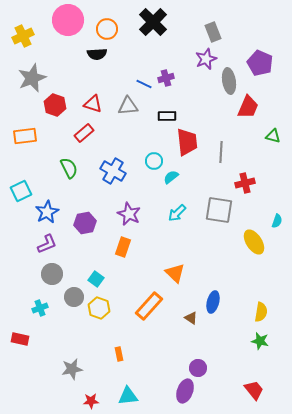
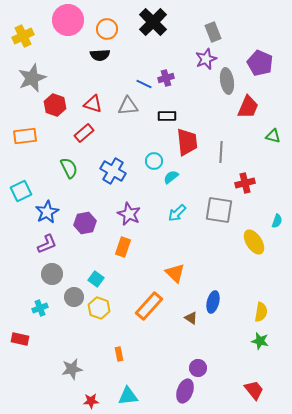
black semicircle at (97, 54): moved 3 px right, 1 px down
gray ellipse at (229, 81): moved 2 px left
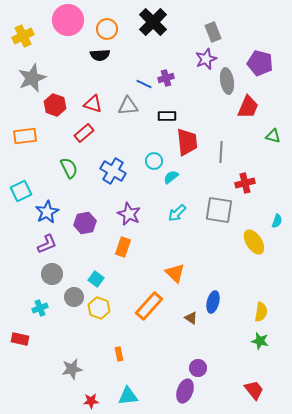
purple pentagon at (260, 63): rotated 10 degrees counterclockwise
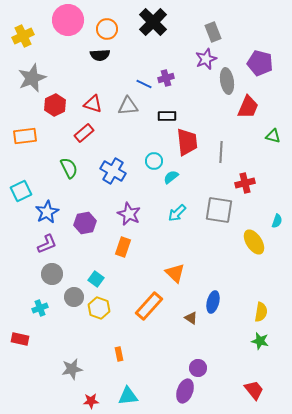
red hexagon at (55, 105): rotated 15 degrees clockwise
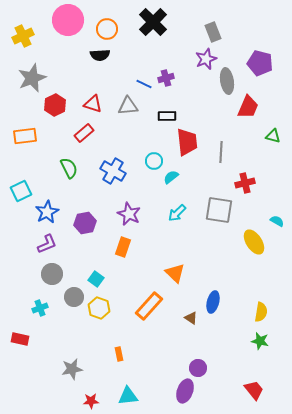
cyan semicircle at (277, 221): rotated 80 degrees counterclockwise
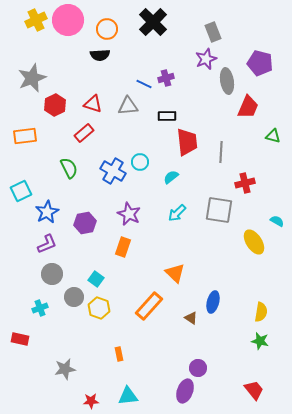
yellow cross at (23, 36): moved 13 px right, 16 px up
cyan circle at (154, 161): moved 14 px left, 1 px down
gray star at (72, 369): moved 7 px left
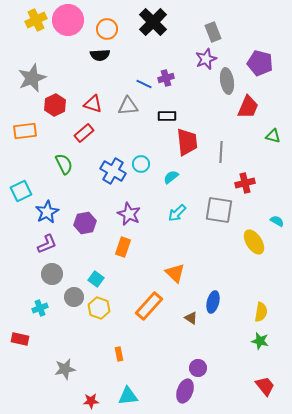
orange rectangle at (25, 136): moved 5 px up
cyan circle at (140, 162): moved 1 px right, 2 px down
green semicircle at (69, 168): moved 5 px left, 4 px up
red trapezoid at (254, 390): moved 11 px right, 4 px up
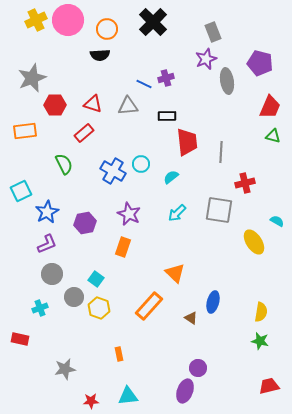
red hexagon at (55, 105): rotated 25 degrees clockwise
red trapezoid at (248, 107): moved 22 px right
red trapezoid at (265, 386): moved 4 px right; rotated 65 degrees counterclockwise
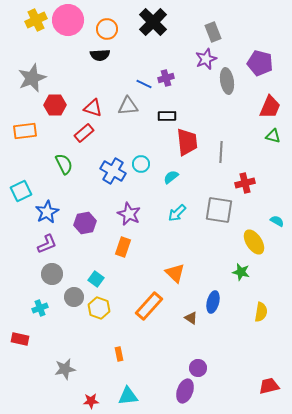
red triangle at (93, 104): moved 4 px down
green star at (260, 341): moved 19 px left, 69 px up
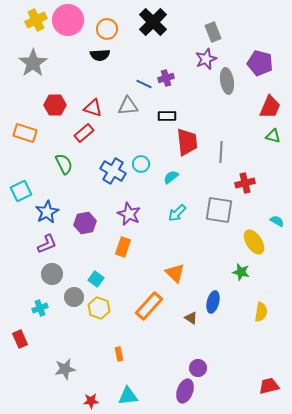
gray star at (32, 78): moved 1 px right, 15 px up; rotated 12 degrees counterclockwise
orange rectangle at (25, 131): moved 2 px down; rotated 25 degrees clockwise
red rectangle at (20, 339): rotated 54 degrees clockwise
